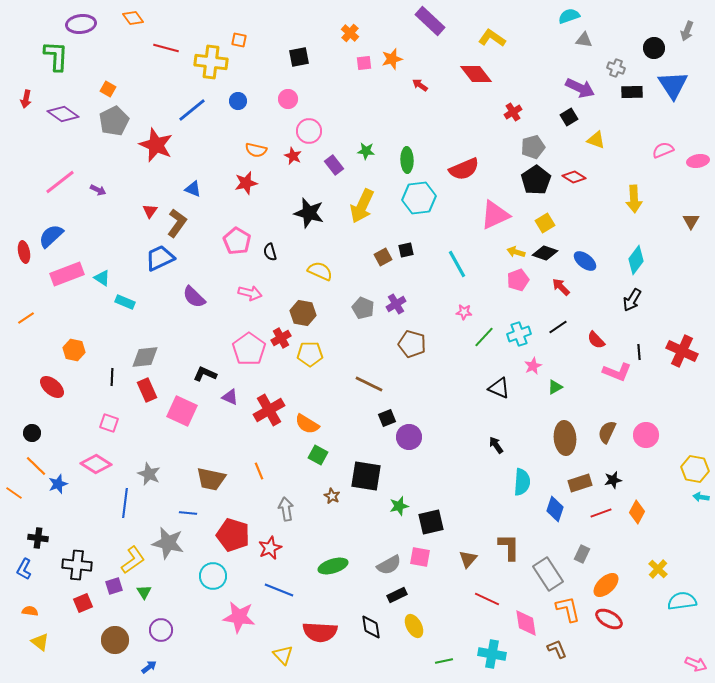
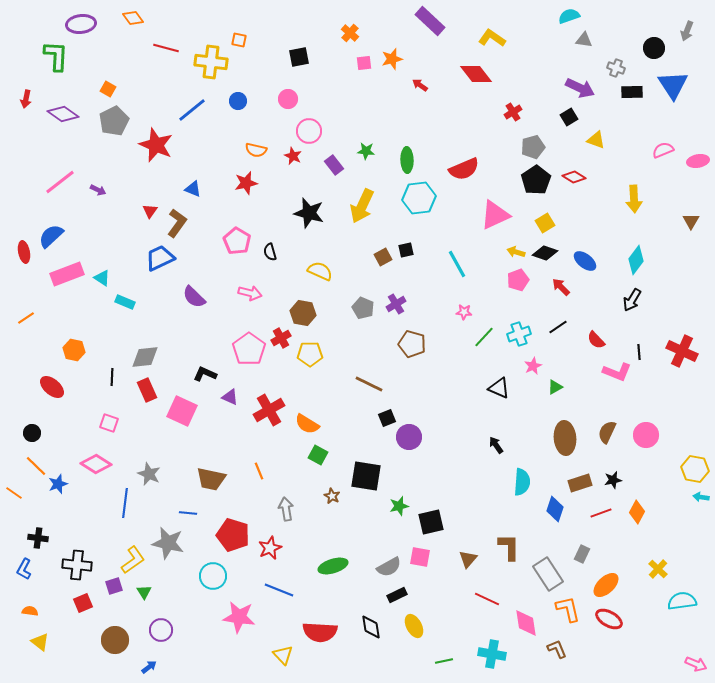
gray semicircle at (389, 565): moved 2 px down
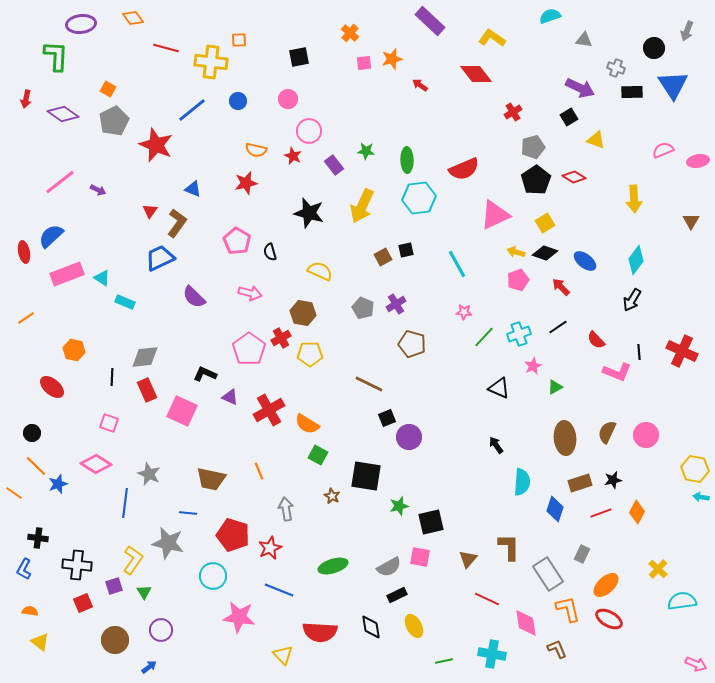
cyan semicircle at (569, 16): moved 19 px left
orange square at (239, 40): rotated 14 degrees counterclockwise
yellow L-shape at (133, 560): rotated 20 degrees counterclockwise
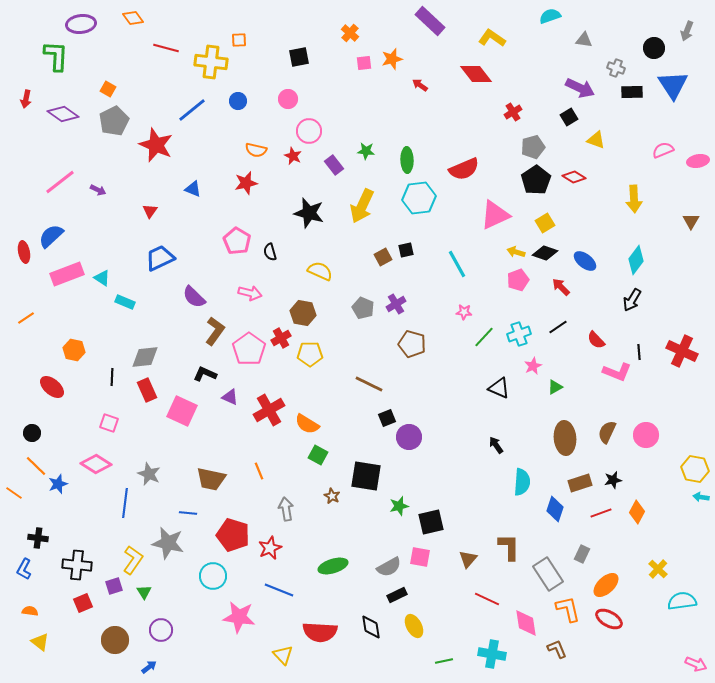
brown L-shape at (177, 223): moved 38 px right, 108 px down
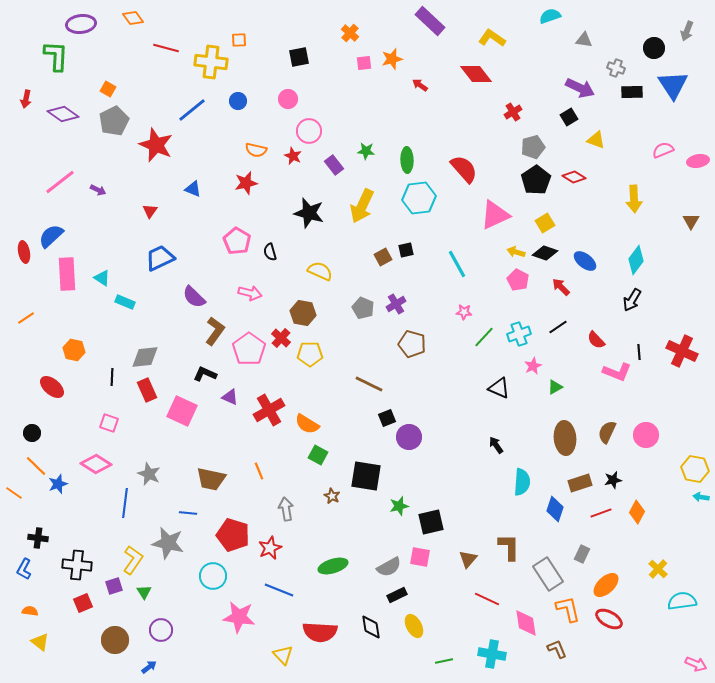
red semicircle at (464, 169): rotated 108 degrees counterclockwise
pink rectangle at (67, 274): rotated 72 degrees counterclockwise
pink pentagon at (518, 280): rotated 25 degrees counterclockwise
red cross at (281, 338): rotated 18 degrees counterclockwise
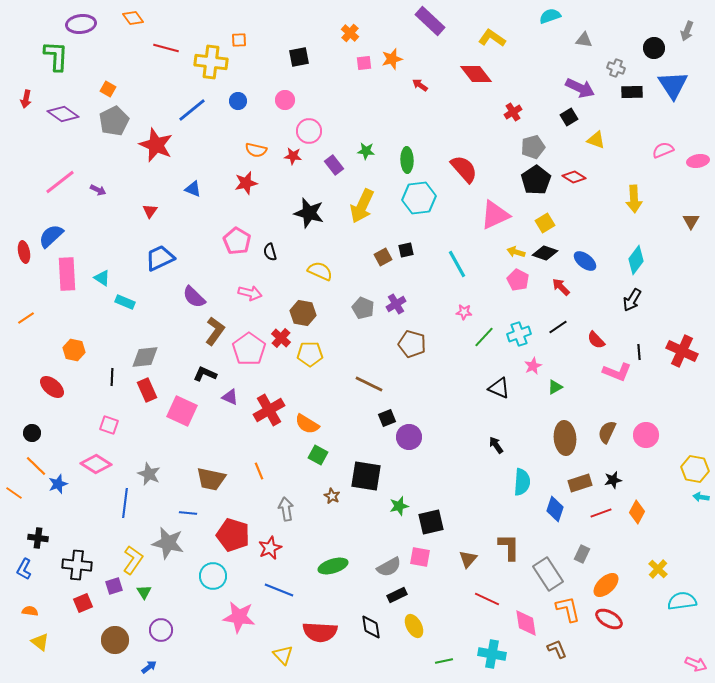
pink circle at (288, 99): moved 3 px left, 1 px down
red star at (293, 156): rotated 18 degrees counterclockwise
pink square at (109, 423): moved 2 px down
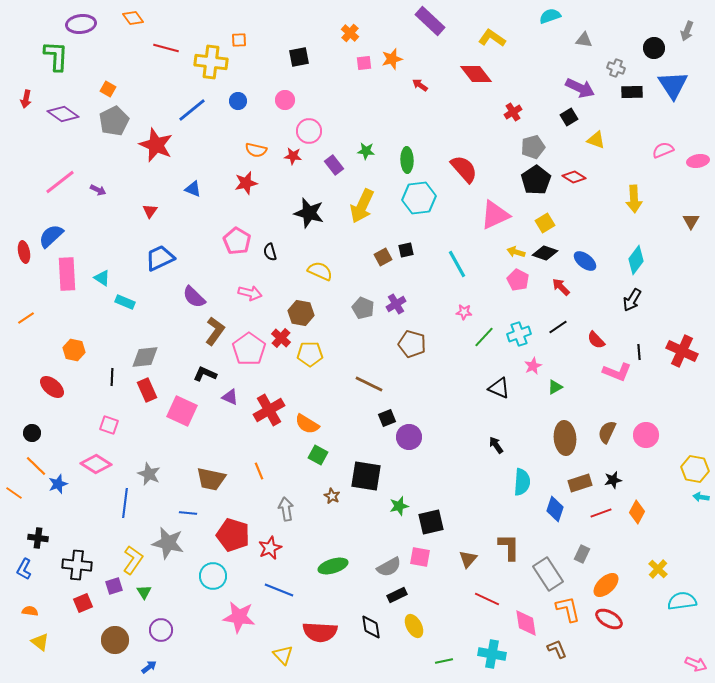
brown hexagon at (303, 313): moved 2 px left
